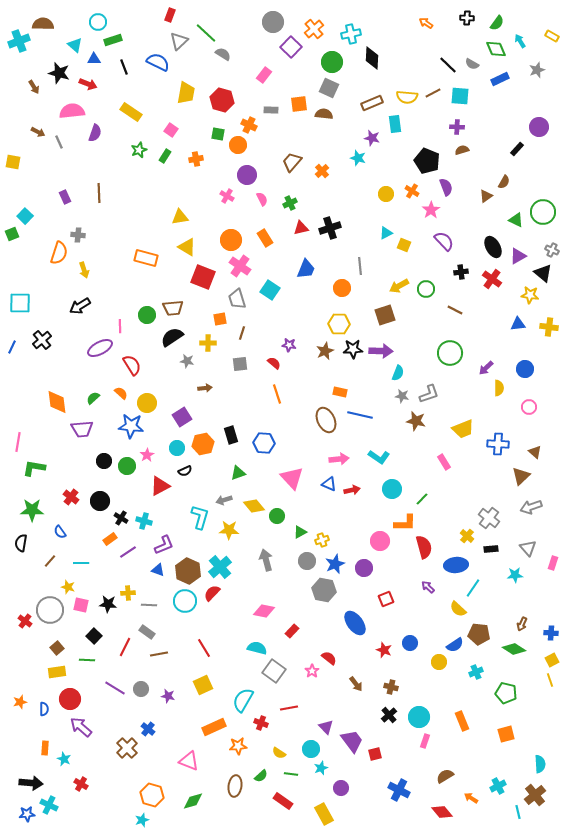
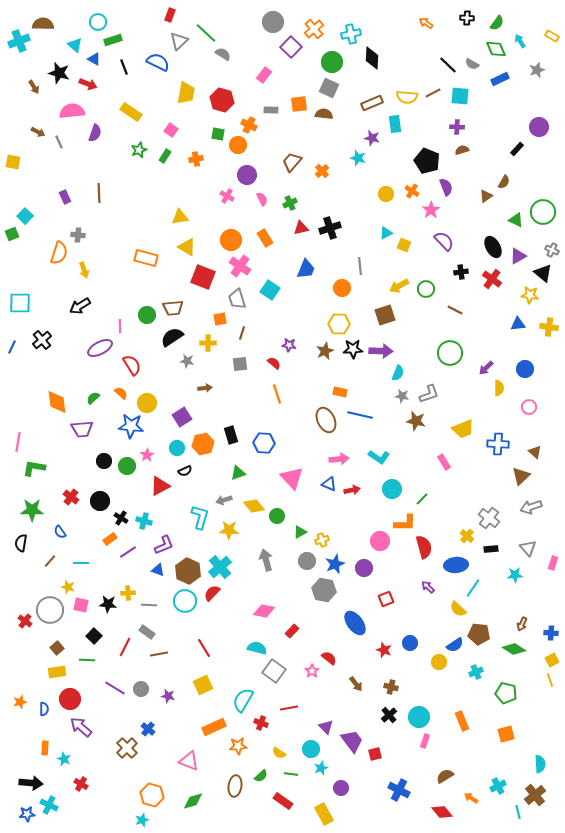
blue triangle at (94, 59): rotated 32 degrees clockwise
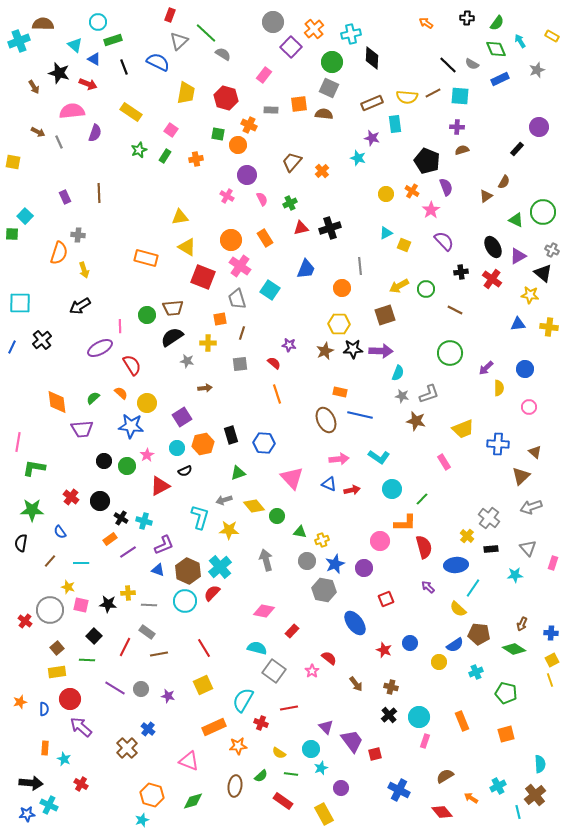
red hexagon at (222, 100): moved 4 px right, 2 px up
green square at (12, 234): rotated 24 degrees clockwise
green triangle at (300, 532): rotated 40 degrees clockwise
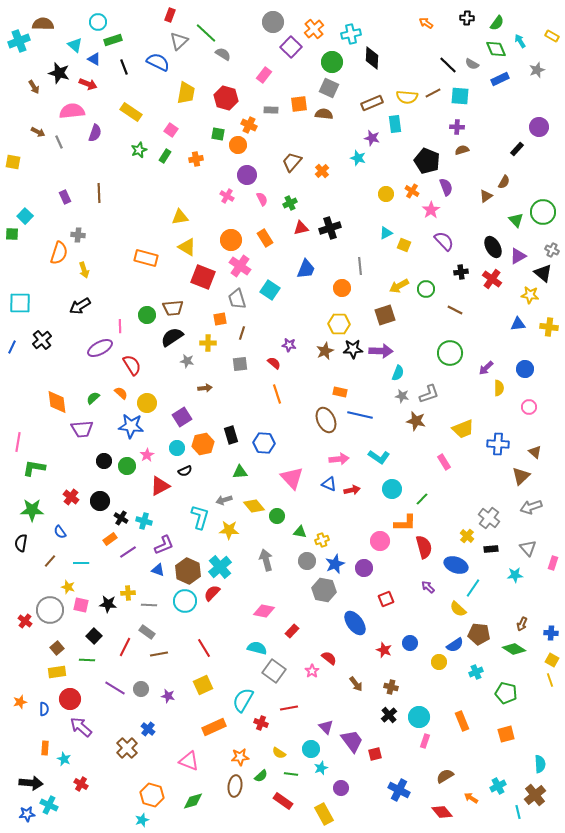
green triangle at (516, 220): rotated 21 degrees clockwise
green triangle at (238, 473): moved 2 px right, 1 px up; rotated 14 degrees clockwise
blue ellipse at (456, 565): rotated 25 degrees clockwise
yellow square at (552, 660): rotated 32 degrees counterclockwise
orange star at (238, 746): moved 2 px right, 11 px down
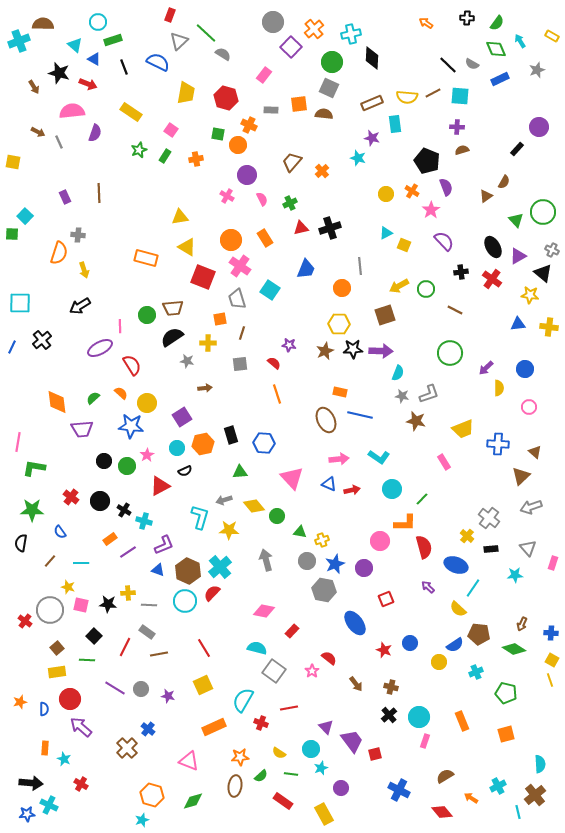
black cross at (121, 518): moved 3 px right, 8 px up
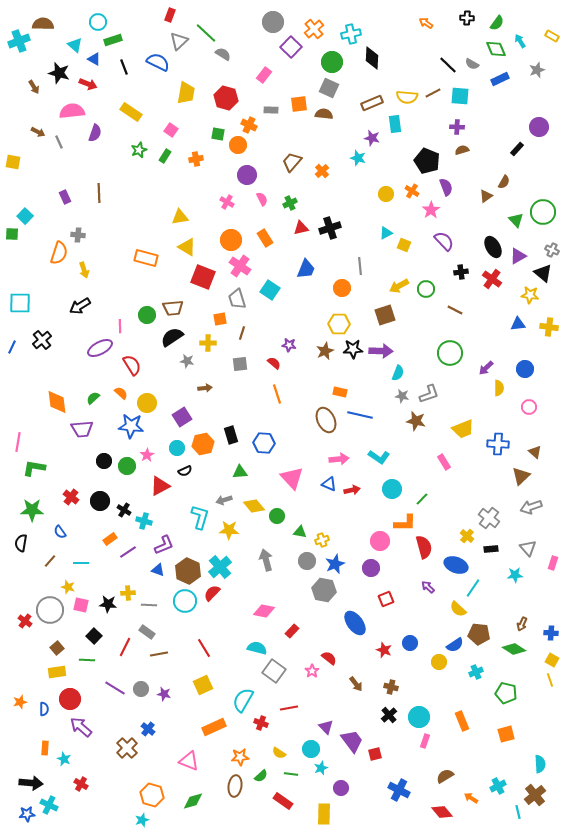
pink cross at (227, 196): moved 6 px down
purple circle at (364, 568): moved 7 px right
purple star at (168, 696): moved 4 px left, 2 px up
yellow rectangle at (324, 814): rotated 30 degrees clockwise
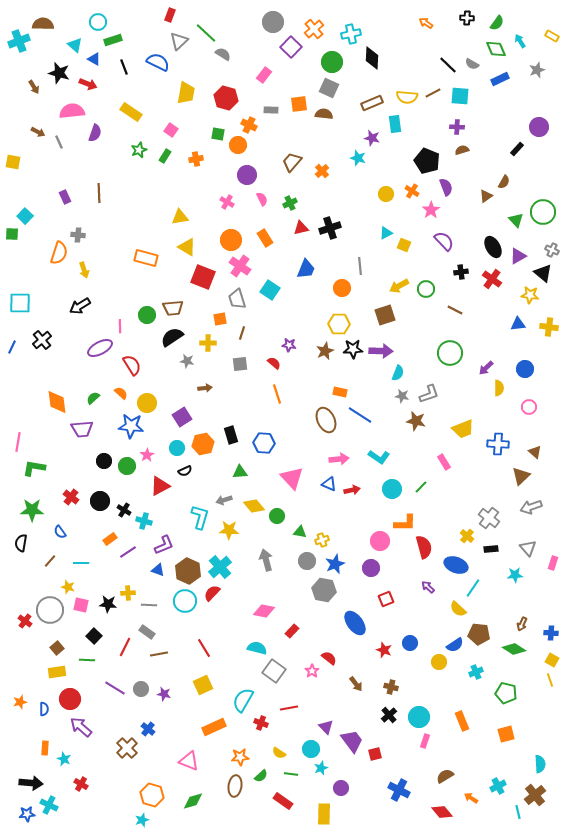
blue line at (360, 415): rotated 20 degrees clockwise
green line at (422, 499): moved 1 px left, 12 px up
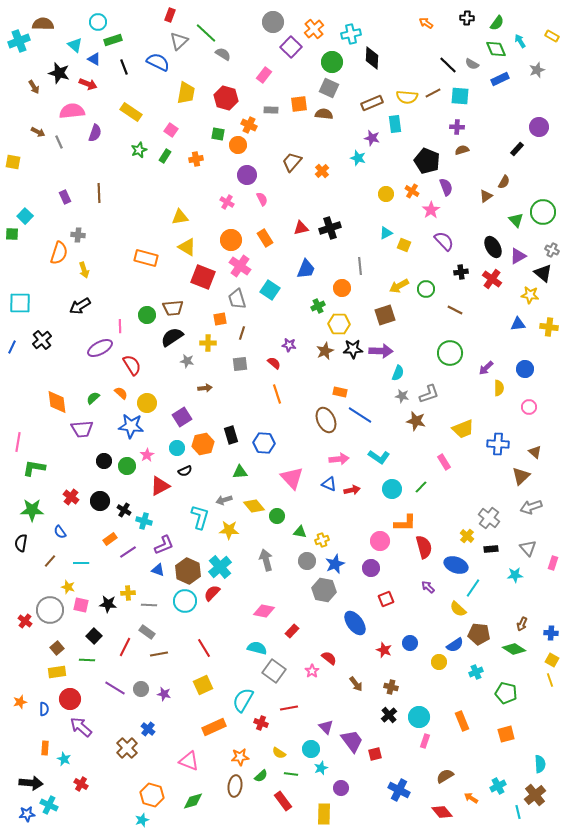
green cross at (290, 203): moved 28 px right, 103 px down
red rectangle at (283, 801): rotated 18 degrees clockwise
